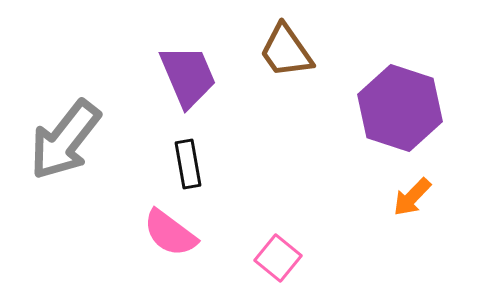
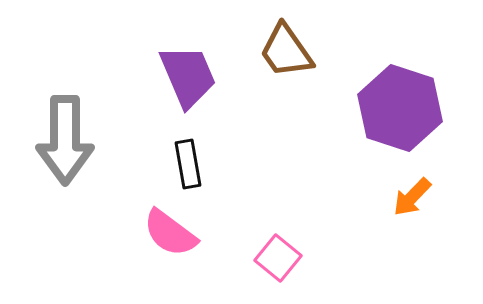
gray arrow: rotated 38 degrees counterclockwise
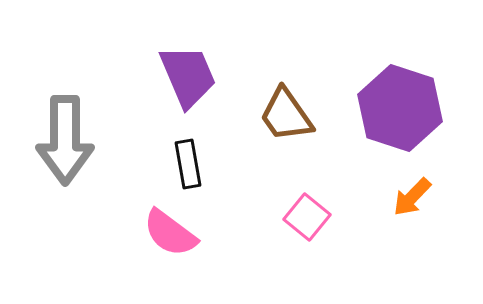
brown trapezoid: moved 64 px down
pink square: moved 29 px right, 41 px up
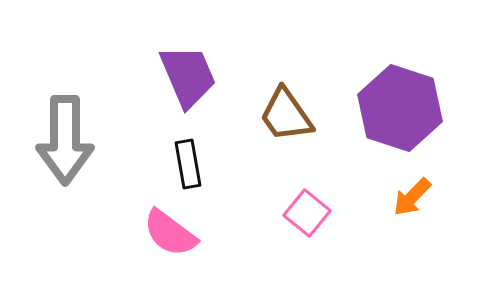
pink square: moved 4 px up
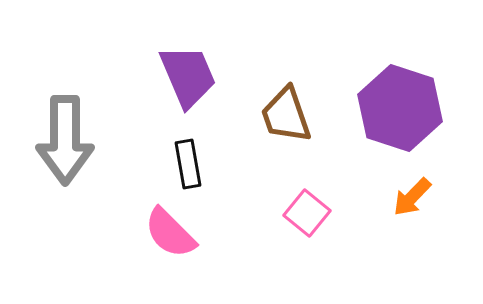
brown trapezoid: rotated 16 degrees clockwise
pink semicircle: rotated 8 degrees clockwise
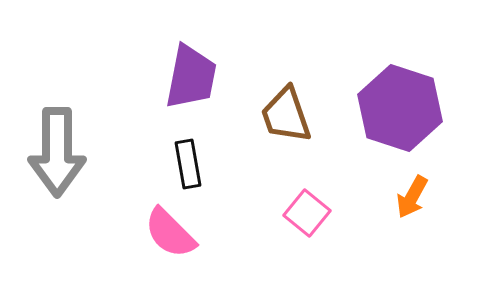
purple trapezoid: moved 3 px right, 1 px down; rotated 34 degrees clockwise
gray arrow: moved 8 px left, 12 px down
orange arrow: rotated 15 degrees counterclockwise
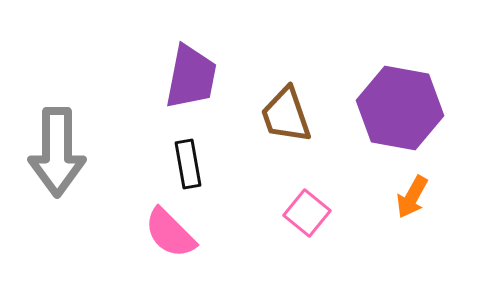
purple hexagon: rotated 8 degrees counterclockwise
